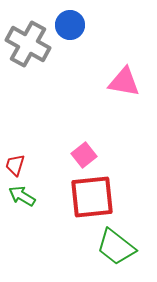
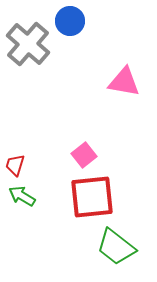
blue circle: moved 4 px up
gray cross: rotated 12 degrees clockwise
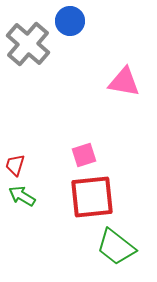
pink square: rotated 20 degrees clockwise
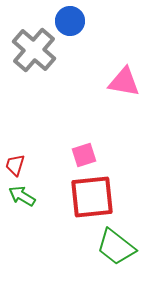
gray cross: moved 6 px right, 6 px down
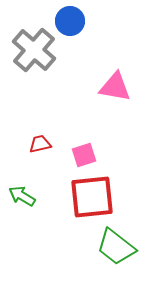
pink triangle: moved 9 px left, 5 px down
red trapezoid: moved 25 px right, 21 px up; rotated 60 degrees clockwise
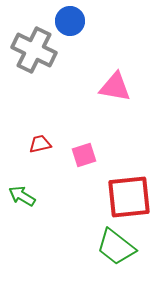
gray cross: rotated 15 degrees counterclockwise
red square: moved 37 px right
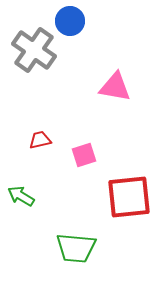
gray cross: rotated 9 degrees clockwise
red trapezoid: moved 4 px up
green arrow: moved 1 px left
green trapezoid: moved 40 px left, 1 px down; rotated 33 degrees counterclockwise
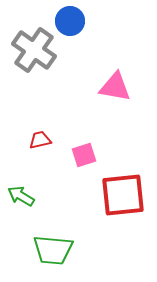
red square: moved 6 px left, 2 px up
green trapezoid: moved 23 px left, 2 px down
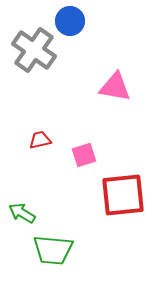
green arrow: moved 1 px right, 17 px down
